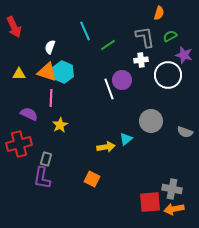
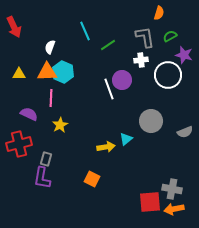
orange triangle: rotated 20 degrees counterclockwise
gray semicircle: rotated 42 degrees counterclockwise
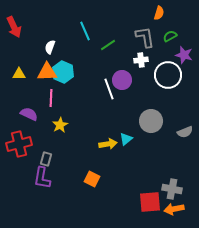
yellow arrow: moved 2 px right, 3 px up
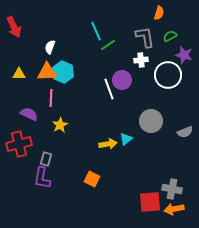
cyan line: moved 11 px right
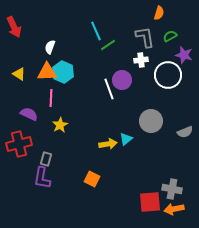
yellow triangle: rotated 32 degrees clockwise
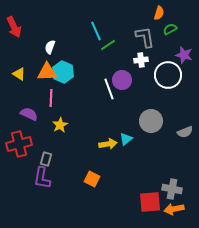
green semicircle: moved 7 px up
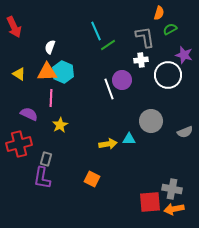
cyan triangle: moved 3 px right; rotated 40 degrees clockwise
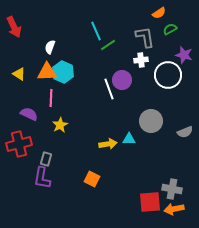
orange semicircle: rotated 40 degrees clockwise
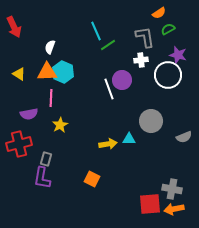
green semicircle: moved 2 px left
purple star: moved 6 px left
purple semicircle: rotated 144 degrees clockwise
gray semicircle: moved 1 px left, 5 px down
red square: moved 2 px down
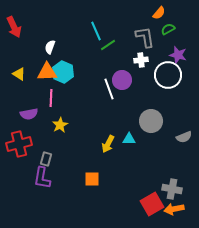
orange semicircle: rotated 16 degrees counterclockwise
yellow arrow: rotated 126 degrees clockwise
orange square: rotated 28 degrees counterclockwise
red square: moved 2 px right; rotated 25 degrees counterclockwise
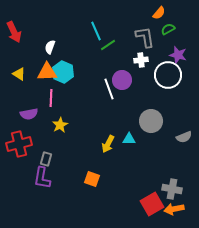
red arrow: moved 5 px down
orange square: rotated 21 degrees clockwise
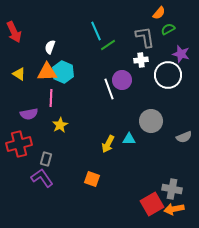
purple star: moved 3 px right, 1 px up
purple L-shape: rotated 135 degrees clockwise
